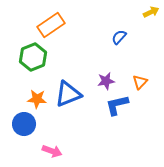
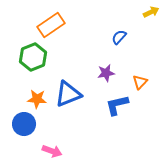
purple star: moved 8 px up
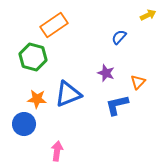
yellow arrow: moved 3 px left, 3 px down
orange rectangle: moved 3 px right
green hexagon: rotated 24 degrees counterclockwise
purple star: rotated 30 degrees clockwise
orange triangle: moved 2 px left
pink arrow: moved 5 px right; rotated 102 degrees counterclockwise
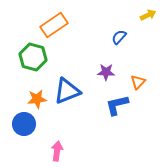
purple star: moved 1 px up; rotated 18 degrees counterclockwise
blue triangle: moved 1 px left, 3 px up
orange star: rotated 12 degrees counterclockwise
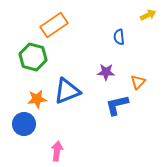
blue semicircle: rotated 49 degrees counterclockwise
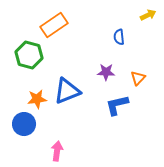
green hexagon: moved 4 px left, 2 px up
orange triangle: moved 4 px up
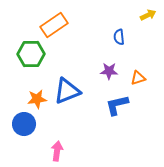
green hexagon: moved 2 px right, 1 px up; rotated 16 degrees counterclockwise
purple star: moved 3 px right, 1 px up
orange triangle: rotated 28 degrees clockwise
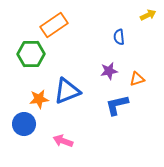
purple star: rotated 12 degrees counterclockwise
orange triangle: moved 1 px left, 1 px down
orange star: moved 2 px right
pink arrow: moved 6 px right, 10 px up; rotated 78 degrees counterclockwise
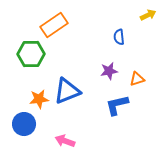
pink arrow: moved 2 px right
